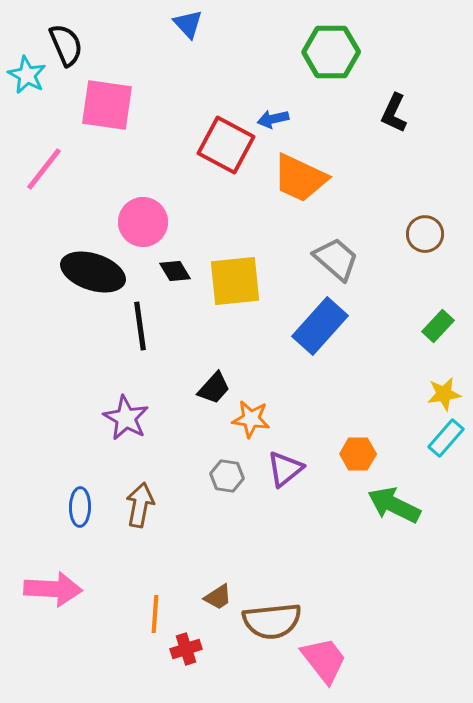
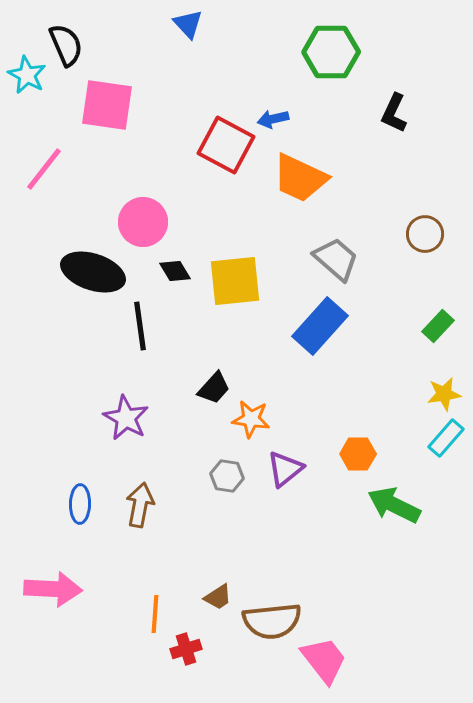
blue ellipse: moved 3 px up
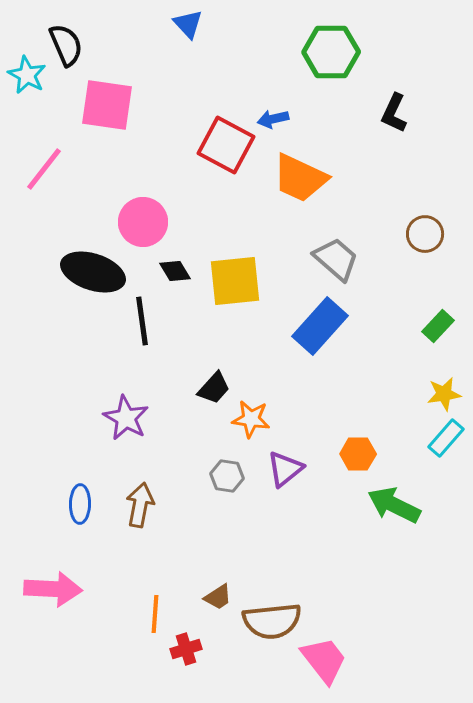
black line: moved 2 px right, 5 px up
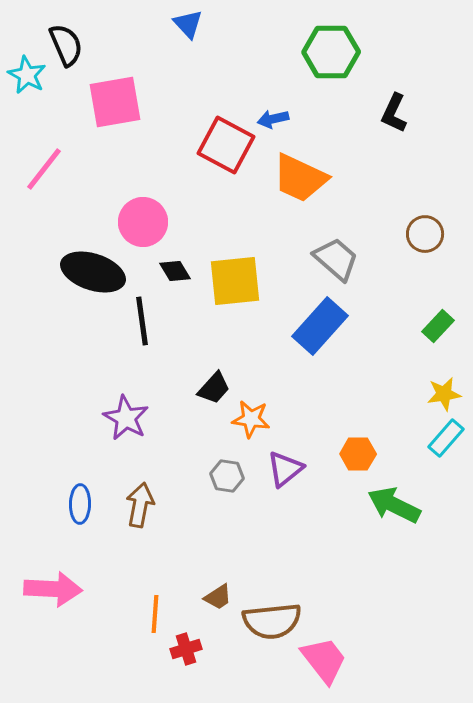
pink square: moved 8 px right, 3 px up; rotated 18 degrees counterclockwise
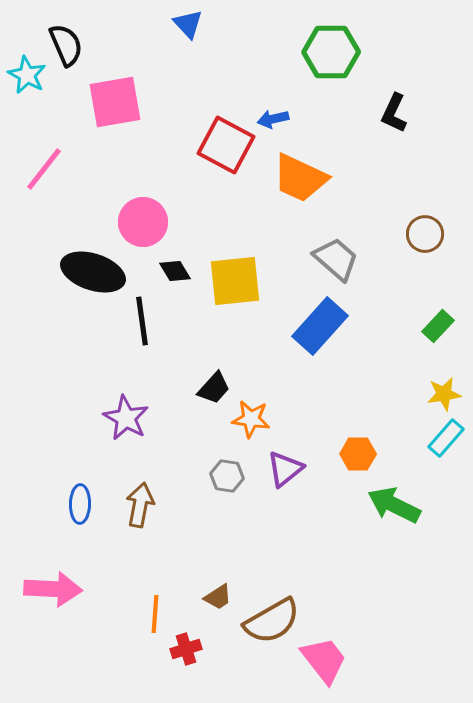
brown semicircle: rotated 24 degrees counterclockwise
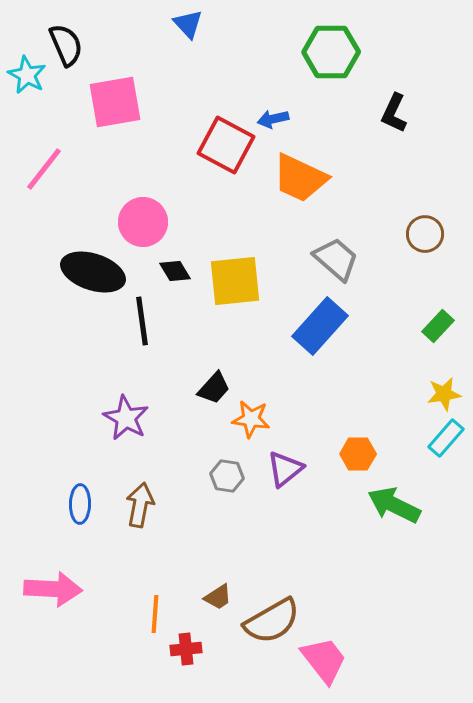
red cross: rotated 12 degrees clockwise
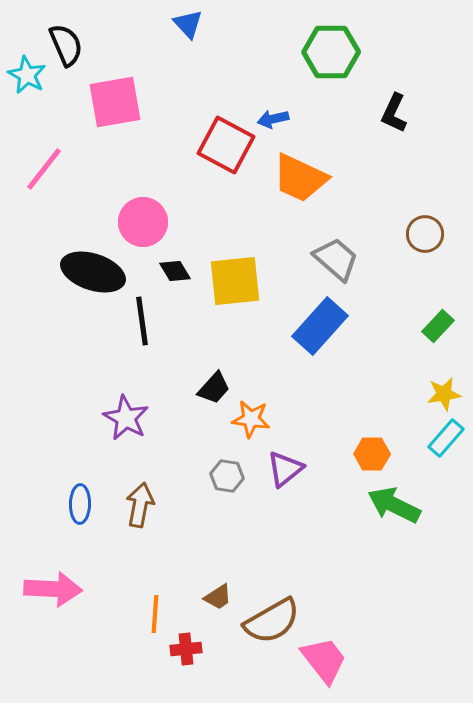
orange hexagon: moved 14 px right
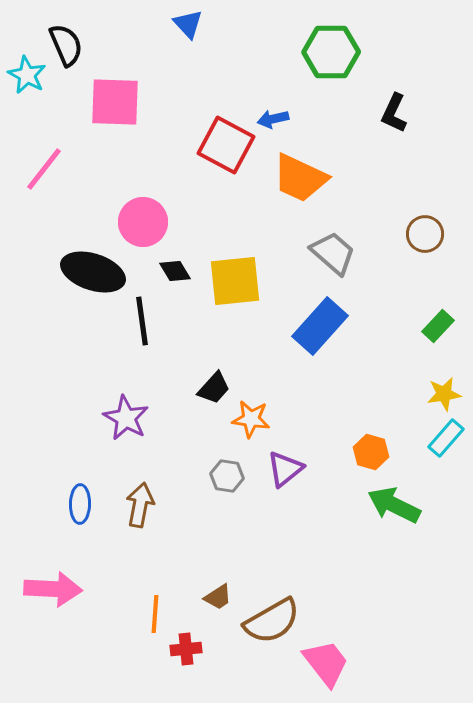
pink square: rotated 12 degrees clockwise
gray trapezoid: moved 3 px left, 6 px up
orange hexagon: moved 1 px left, 2 px up; rotated 16 degrees clockwise
pink trapezoid: moved 2 px right, 3 px down
